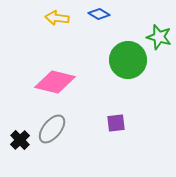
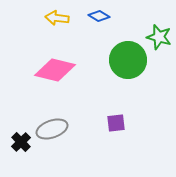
blue diamond: moved 2 px down
pink diamond: moved 12 px up
gray ellipse: rotated 32 degrees clockwise
black cross: moved 1 px right, 2 px down
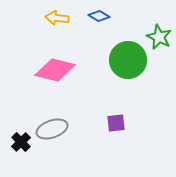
green star: rotated 10 degrees clockwise
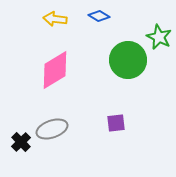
yellow arrow: moved 2 px left, 1 px down
pink diamond: rotated 45 degrees counterclockwise
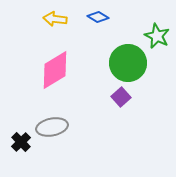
blue diamond: moved 1 px left, 1 px down
green star: moved 2 px left, 1 px up
green circle: moved 3 px down
purple square: moved 5 px right, 26 px up; rotated 36 degrees counterclockwise
gray ellipse: moved 2 px up; rotated 8 degrees clockwise
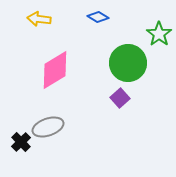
yellow arrow: moved 16 px left
green star: moved 2 px right, 2 px up; rotated 10 degrees clockwise
purple square: moved 1 px left, 1 px down
gray ellipse: moved 4 px left; rotated 8 degrees counterclockwise
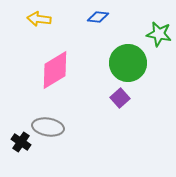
blue diamond: rotated 25 degrees counterclockwise
green star: rotated 25 degrees counterclockwise
gray ellipse: rotated 28 degrees clockwise
black cross: rotated 12 degrees counterclockwise
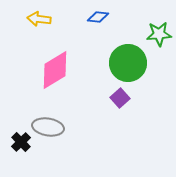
green star: rotated 15 degrees counterclockwise
black cross: rotated 12 degrees clockwise
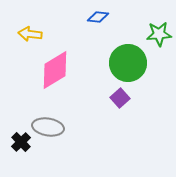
yellow arrow: moved 9 px left, 15 px down
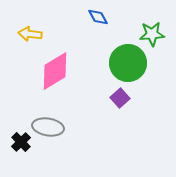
blue diamond: rotated 55 degrees clockwise
green star: moved 7 px left
pink diamond: moved 1 px down
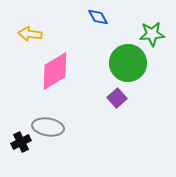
purple square: moved 3 px left
black cross: rotated 18 degrees clockwise
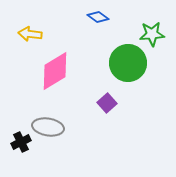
blue diamond: rotated 25 degrees counterclockwise
purple square: moved 10 px left, 5 px down
